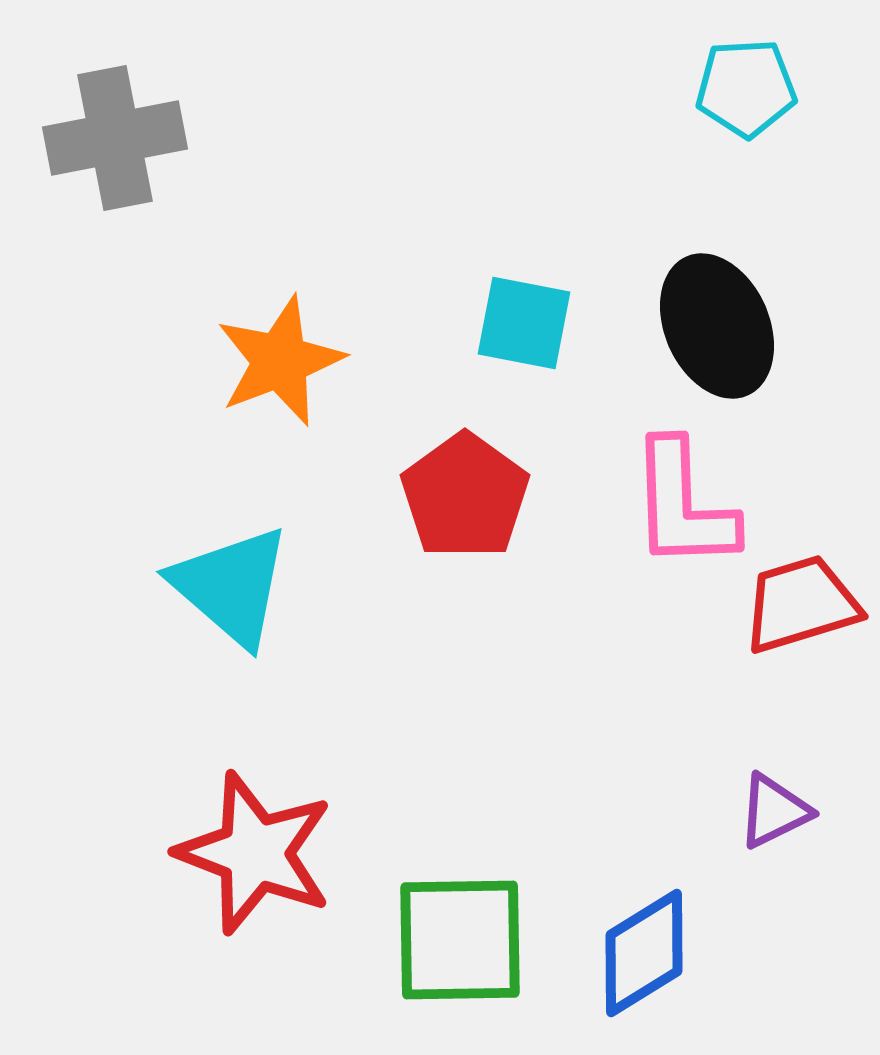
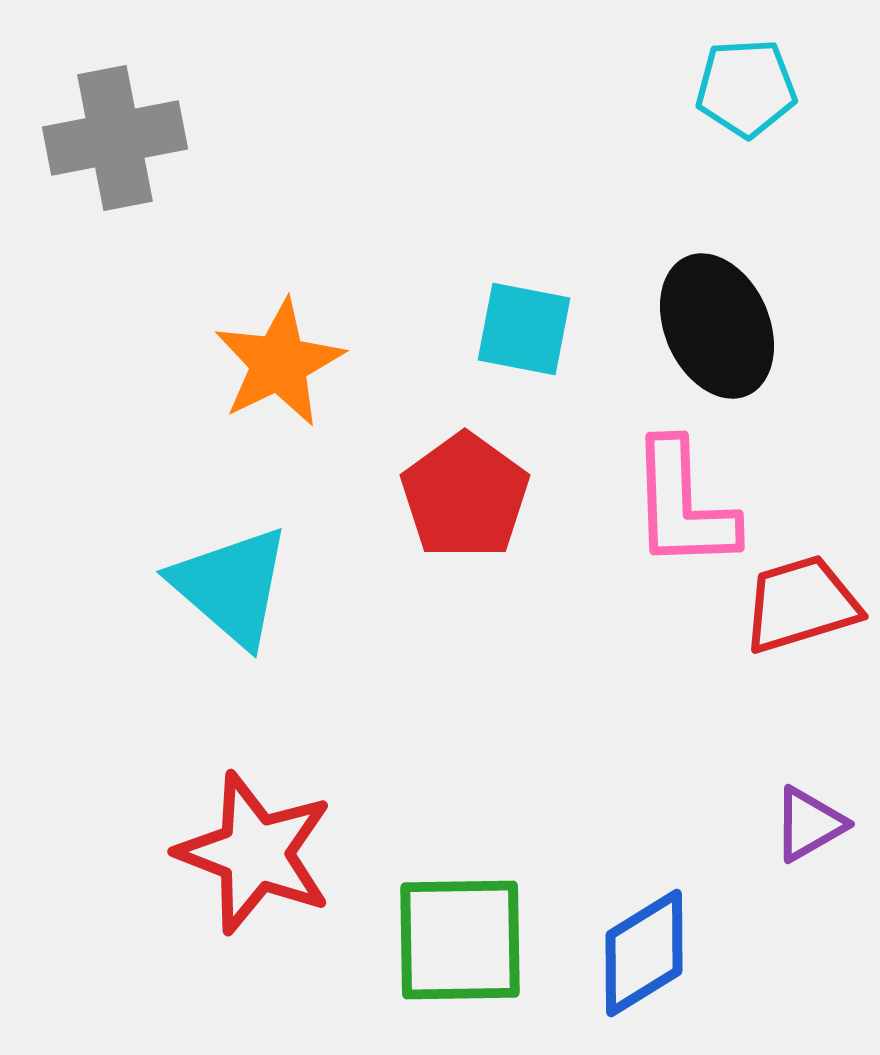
cyan square: moved 6 px down
orange star: moved 1 px left, 2 px down; rotated 5 degrees counterclockwise
purple triangle: moved 35 px right, 13 px down; rotated 4 degrees counterclockwise
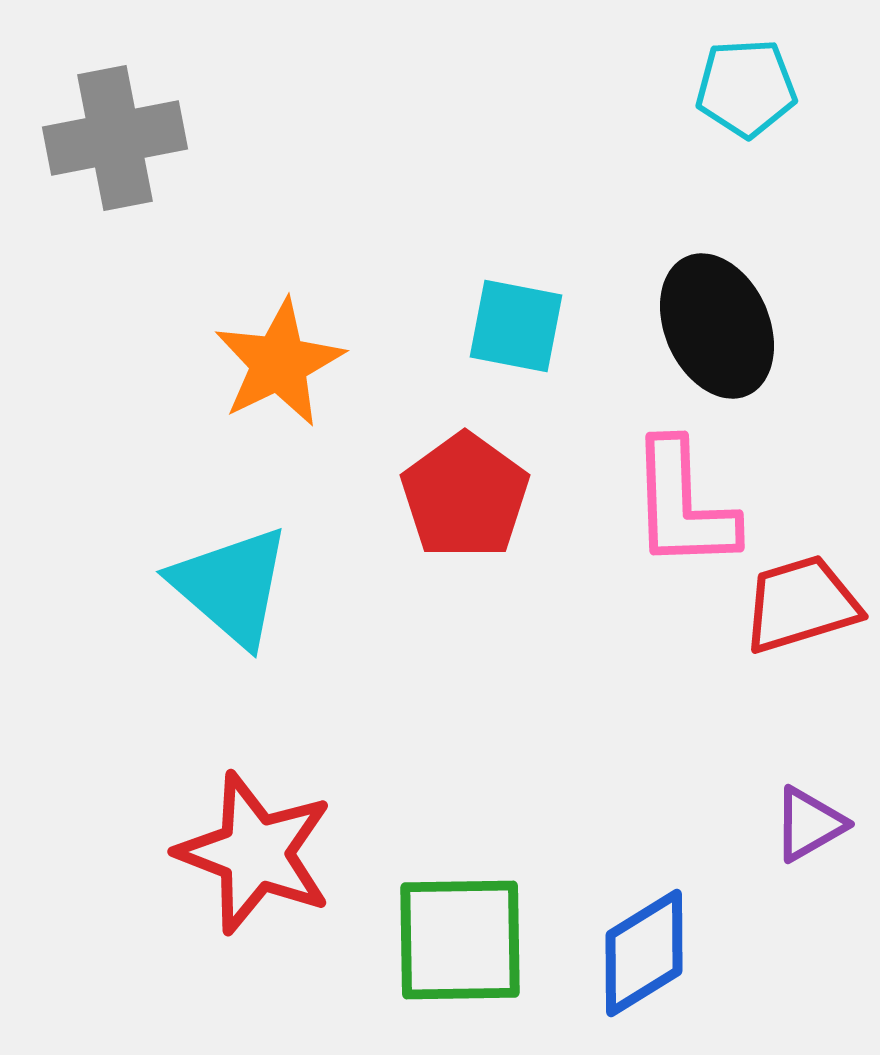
cyan square: moved 8 px left, 3 px up
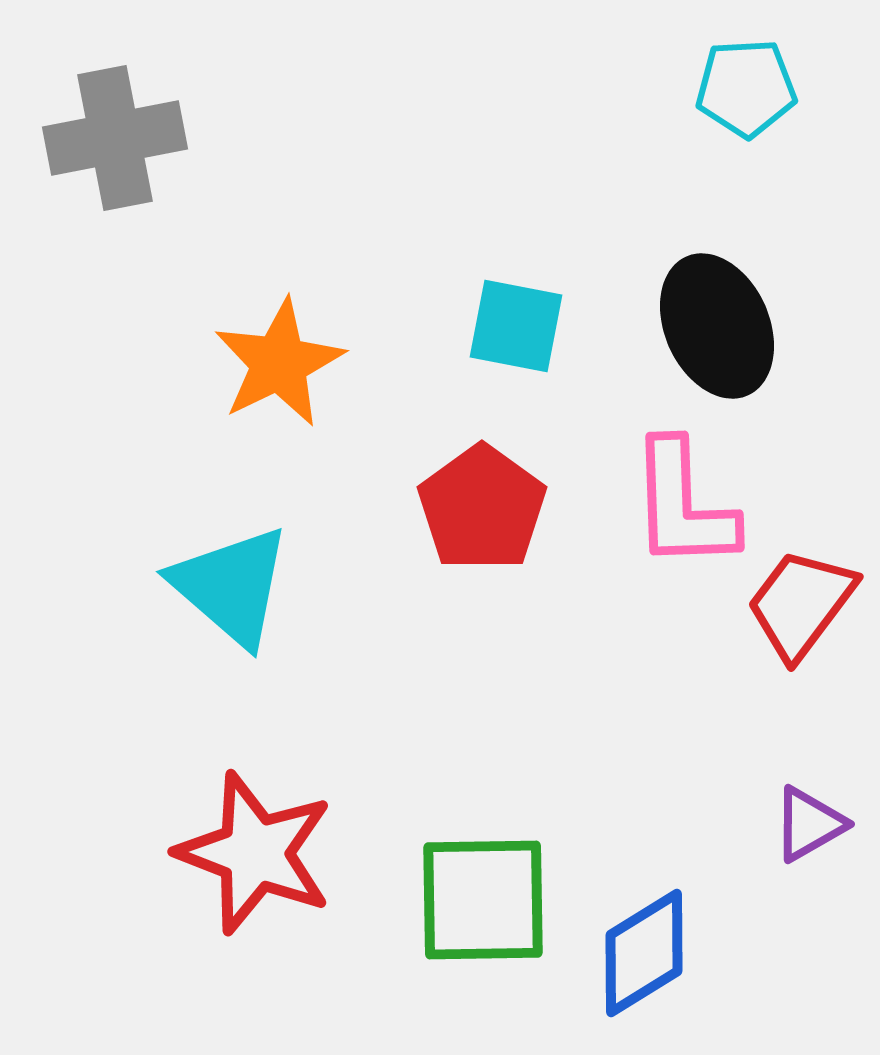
red pentagon: moved 17 px right, 12 px down
red trapezoid: rotated 36 degrees counterclockwise
green square: moved 23 px right, 40 px up
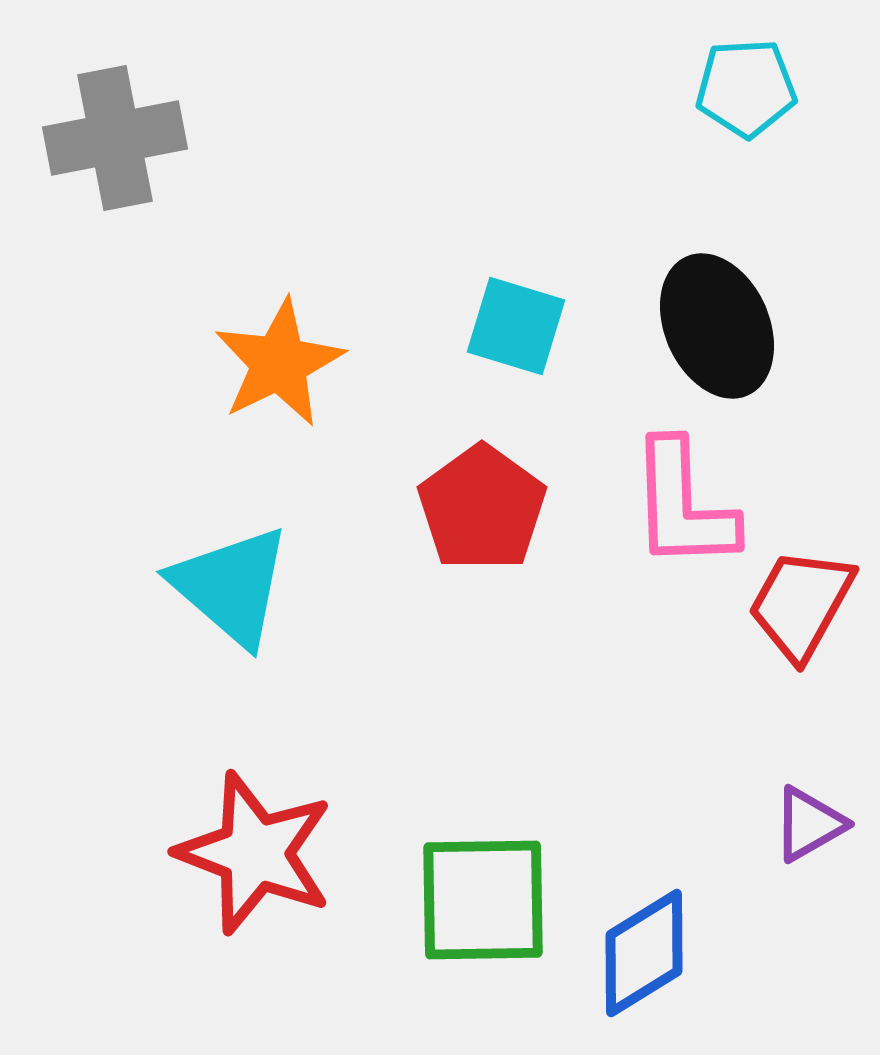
cyan square: rotated 6 degrees clockwise
red trapezoid: rotated 8 degrees counterclockwise
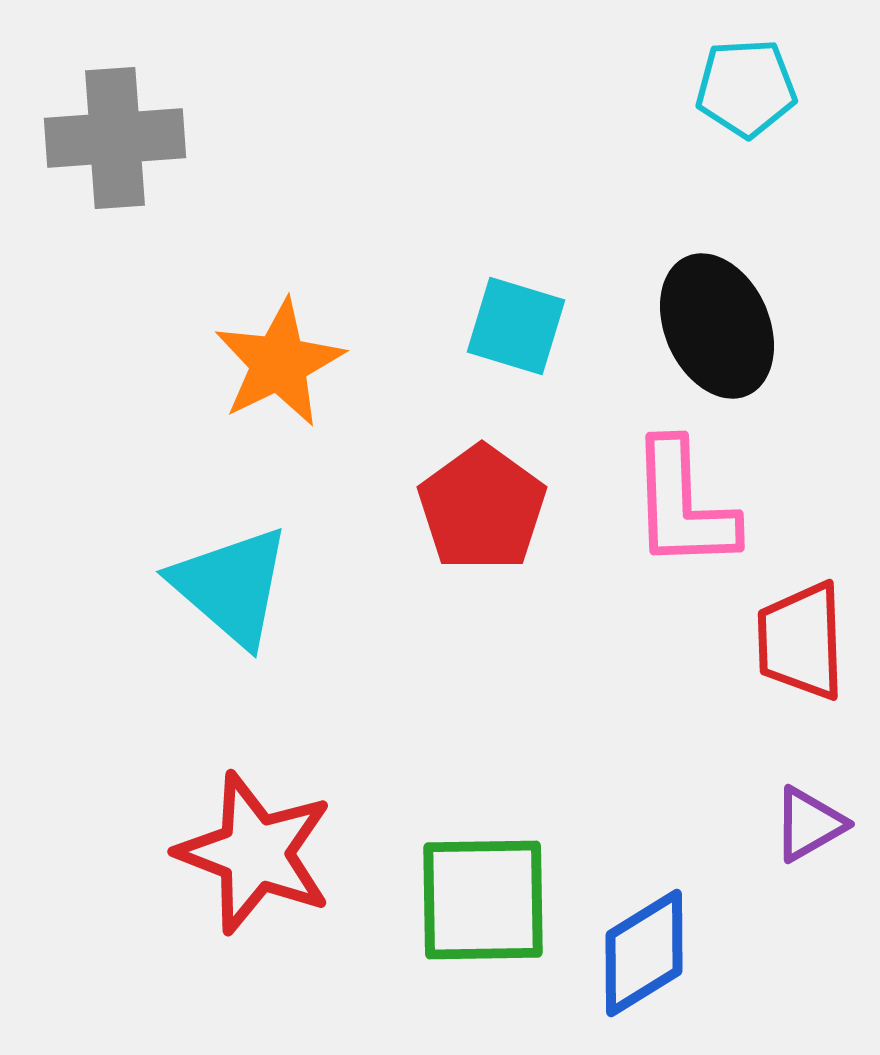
gray cross: rotated 7 degrees clockwise
red trapezoid: moved 37 px down; rotated 31 degrees counterclockwise
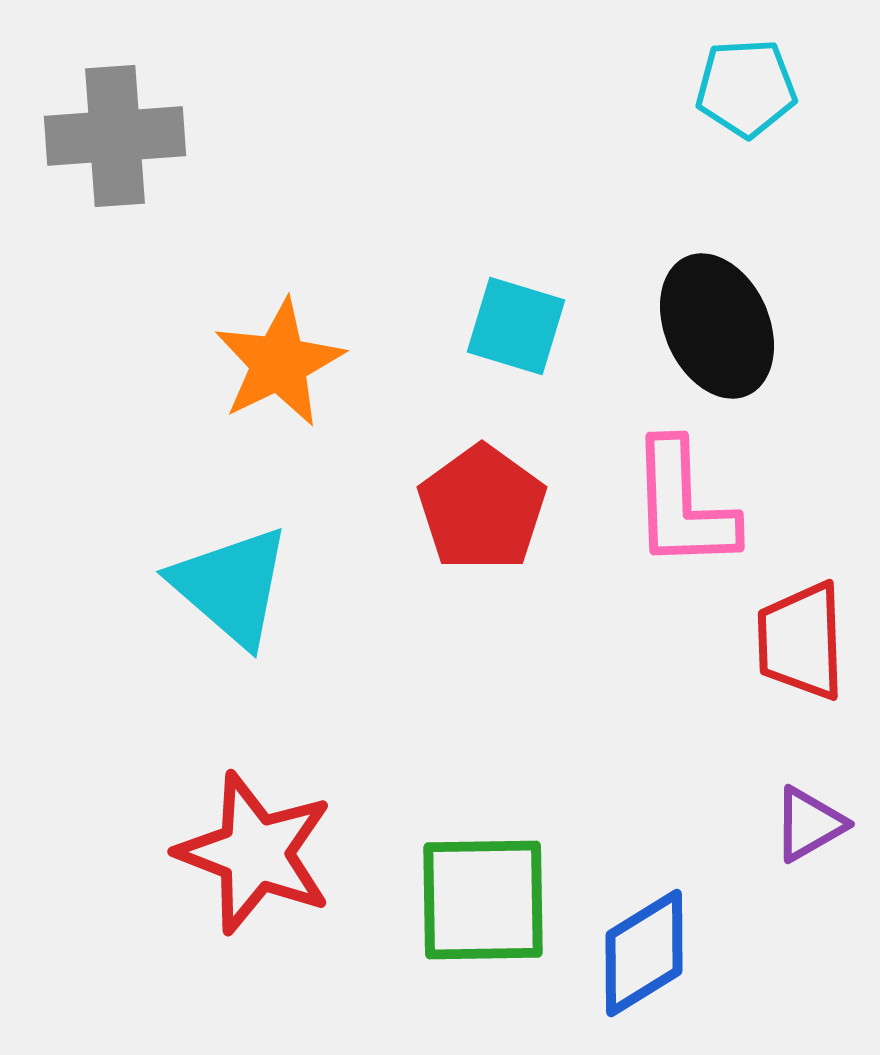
gray cross: moved 2 px up
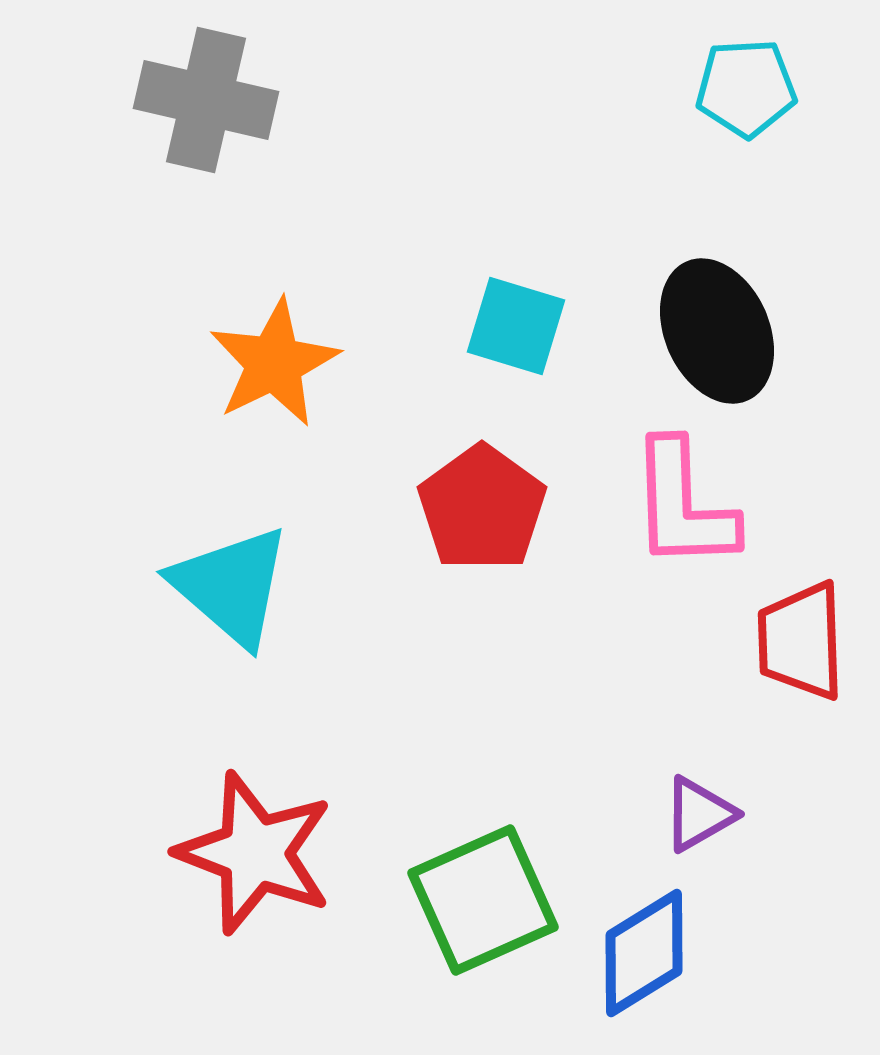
gray cross: moved 91 px right, 36 px up; rotated 17 degrees clockwise
black ellipse: moved 5 px down
orange star: moved 5 px left
purple triangle: moved 110 px left, 10 px up
green square: rotated 23 degrees counterclockwise
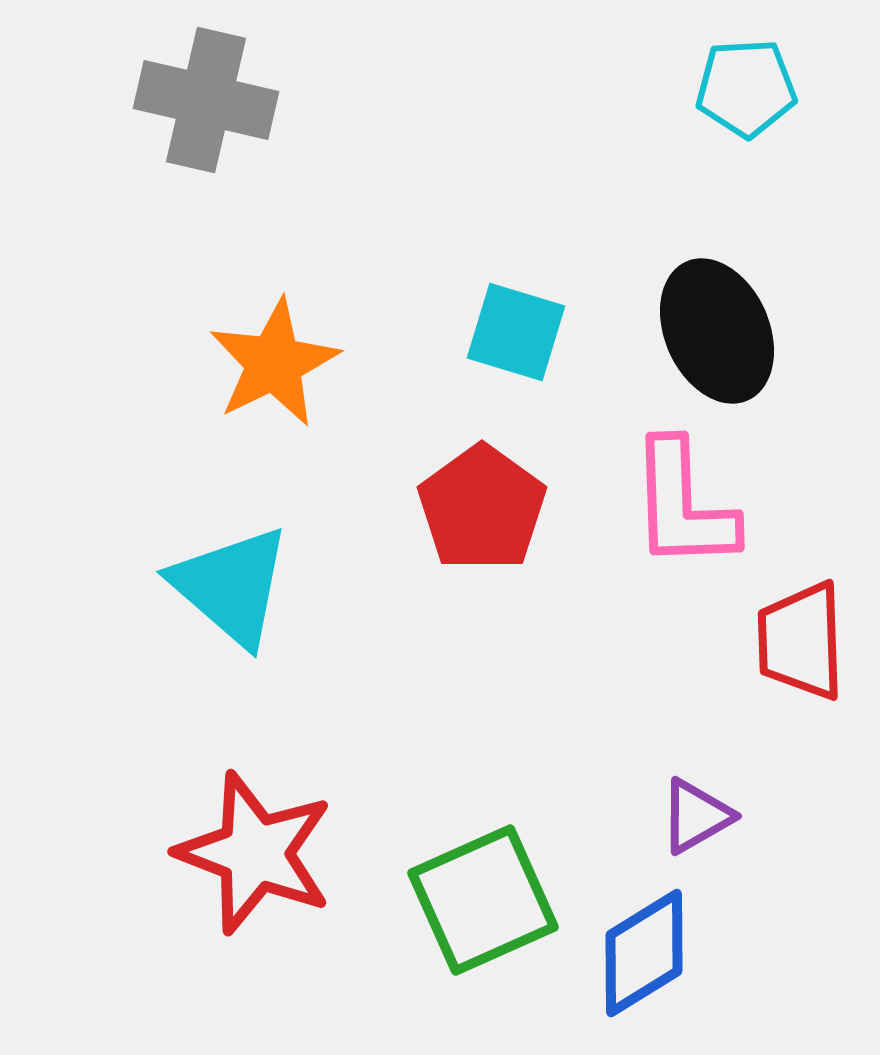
cyan square: moved 6 px down
purple triangle: moved 3 px left, 2 px down
